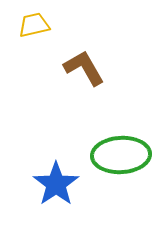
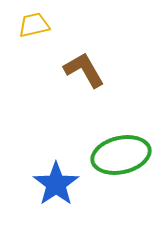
brown L-shape: moved 2 px down
green ellipse: rotated 10 degrees counterclockwise
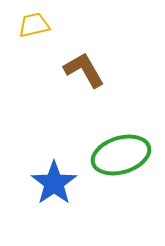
green ellipse: rotated 4 degrees counterclockwise
blue star: moved 2 px left, 1 px up
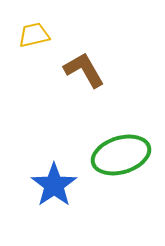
yellow trapezoid: moved 10 px down
blue star: moved 2 px down
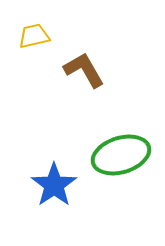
yellow trapezoid: moved 1 px down
